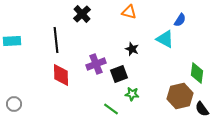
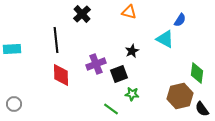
cyan rectangle: moved 8 px down
black star: moved 2 px down; rotated 24 degrees clockwise
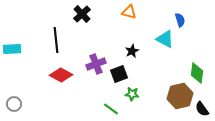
blue semicircle: rotated 48 degrees counterclockwise
red diamond: rotated 60 degrees counterclockwise
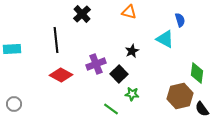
black square: rotated 24 degrees counterclockwise
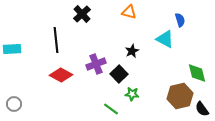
green diamond: rotated 20 degrees counterclockwise
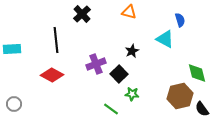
red diamond: moved 9 px left
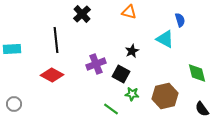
black square: moved 2 px right; rotated 18 degrees counterclockwise
brown hexagon: moved 15 px left
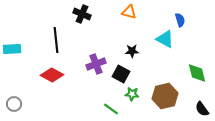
black cross: rotated 24 degrees counterclockwise
black star: rotated 24 degrees clockwise
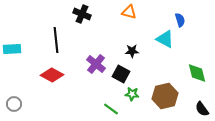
purple cross: rotated 30 degrees counterclockwise
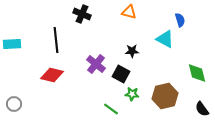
cyan rectangle: moved 5 px up
red diamond: rotated 15 degrees counterclockwise
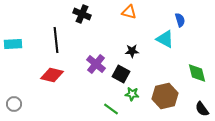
cyan rectangle: moved 1 px right
